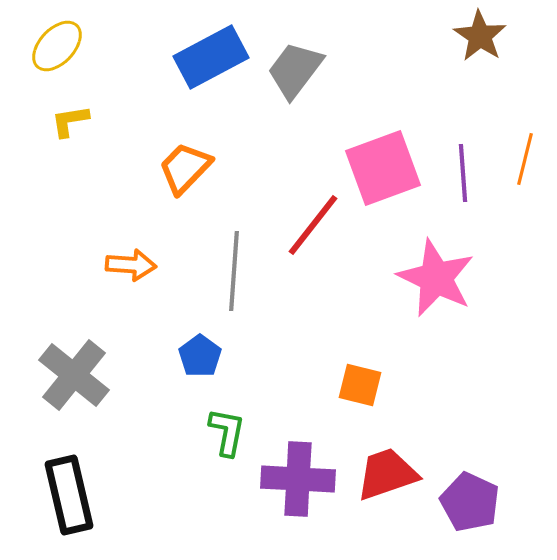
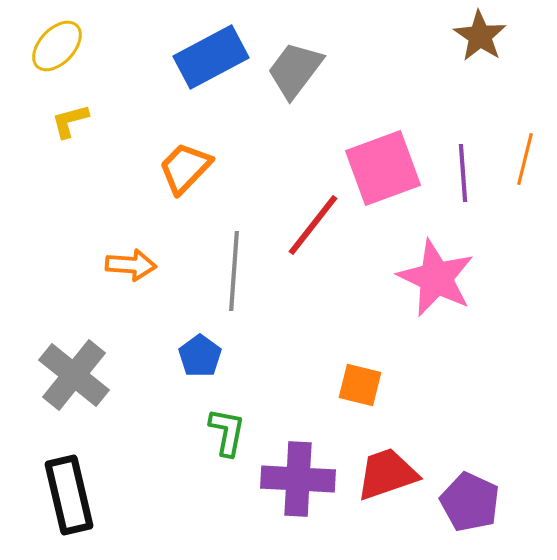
yellow L-shape: rotated 6 degrees counterclockwise
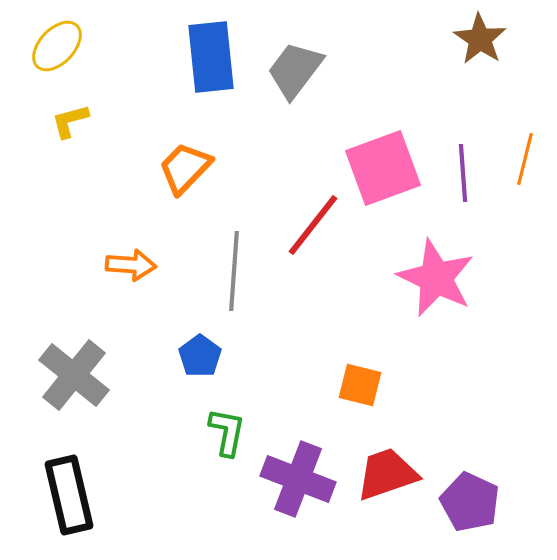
brown star: moved 3 px down
blue rectangle: rotated 68 degrees counterclockwise
purple cross: rotated 18 degrees clockwise
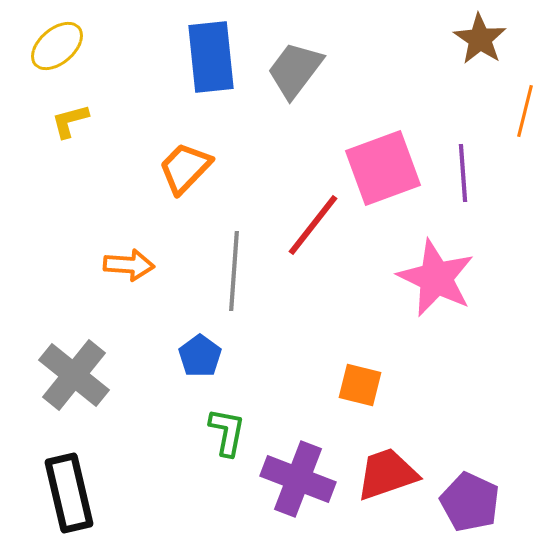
yellow ellipse: rotated 6 degrees clockwise
orange line: moved 48 px up
orange arrow: moved 2 px left
black rectangle: moved 2 px up
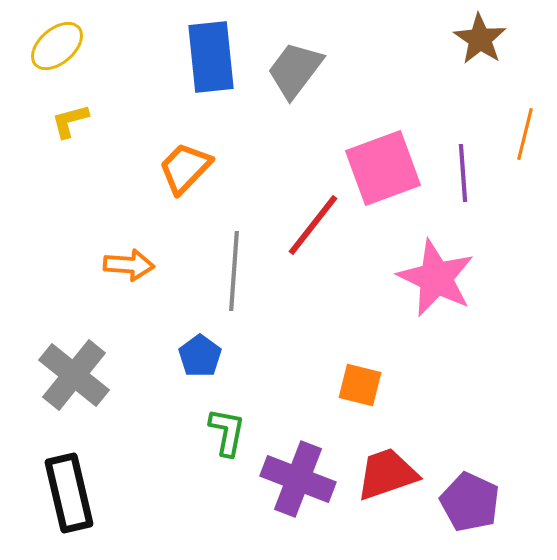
orange line: moved 23 px down
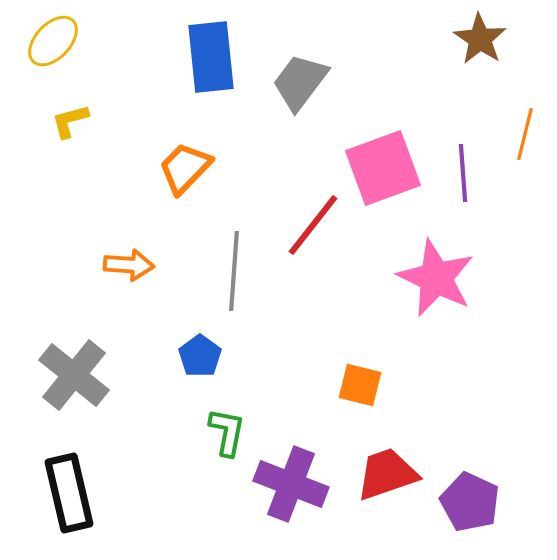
yellow ellipse: moved 4 px left, 5 px up; rotated 6 degrees counterclockwise
gray trapezoid: moved 5 px right, 12 px down
purple cross: moved 7 px left, 5 px down
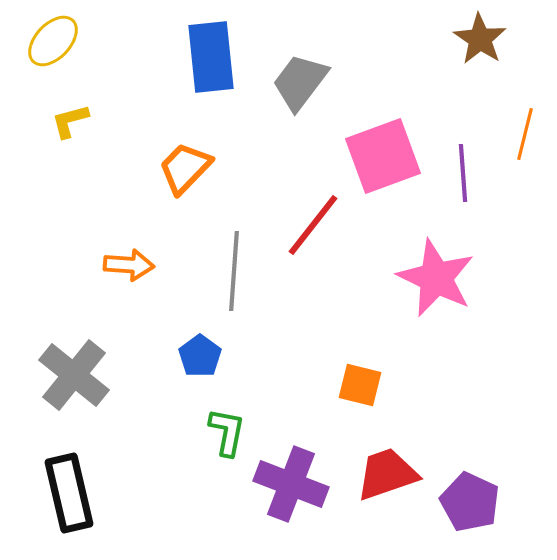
pink square: moved 12 px up
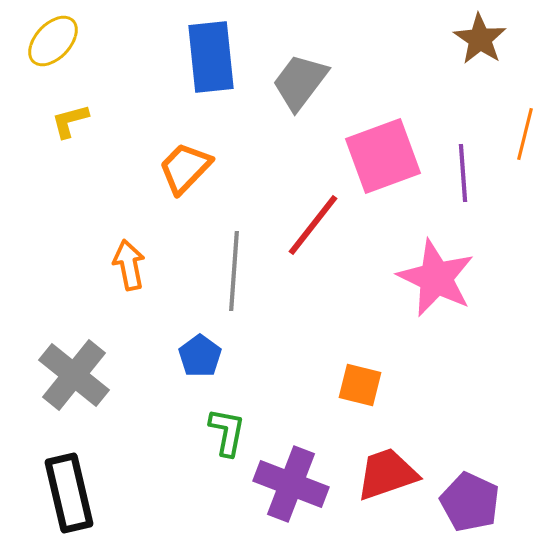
orange arrow: rotated 105 degrees counterclockwise
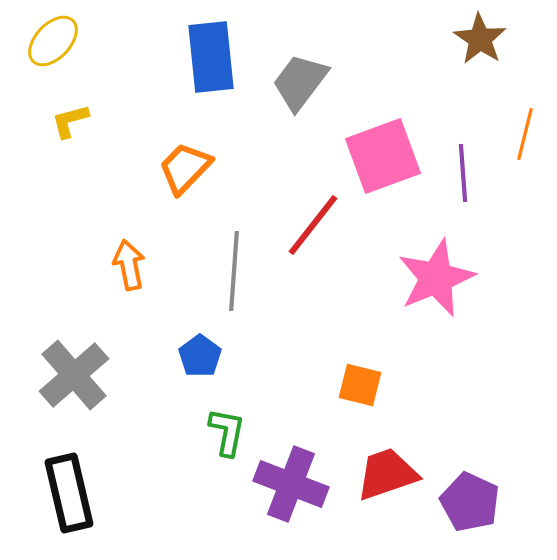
pink star: rotated 24 degrees clockwise
gray cross: rotated 10 degrees clockwise
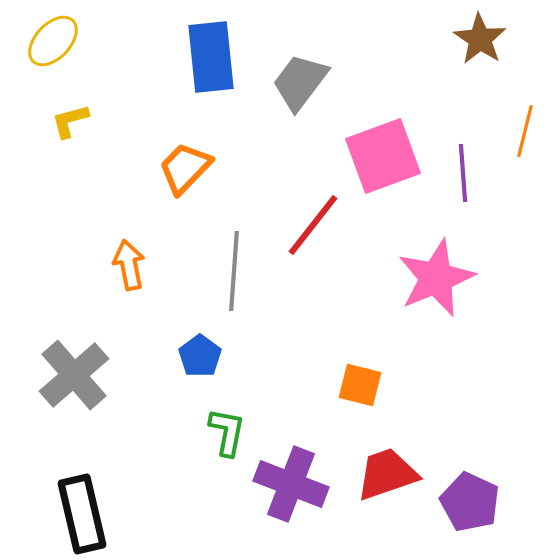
orange line: moved 3 px up
black rectangle: moved 13 px right, 21 px down
